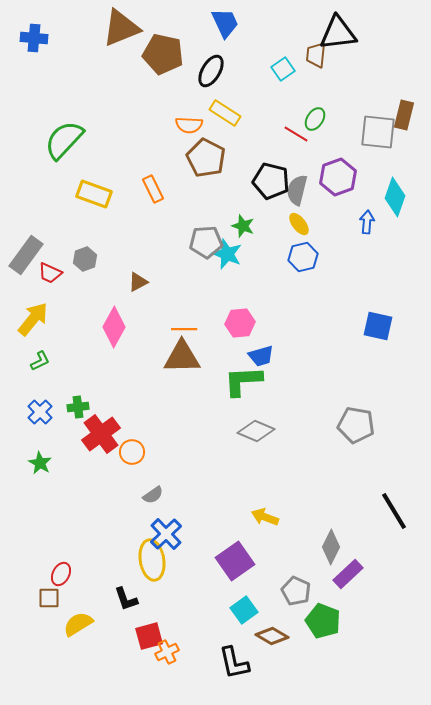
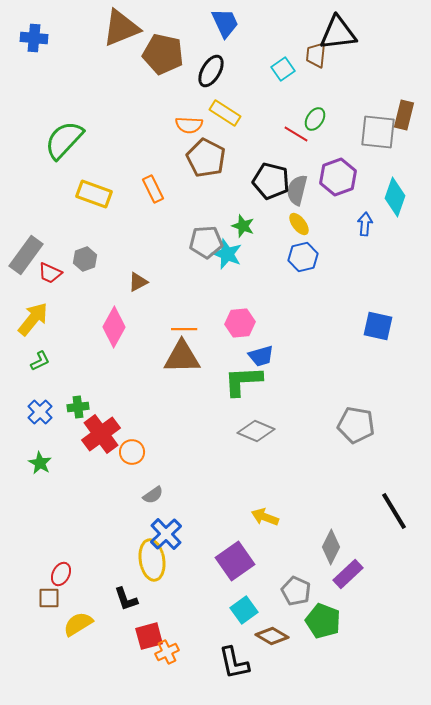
blue arrow at (367, 222): moved 2 px left, 2 px down
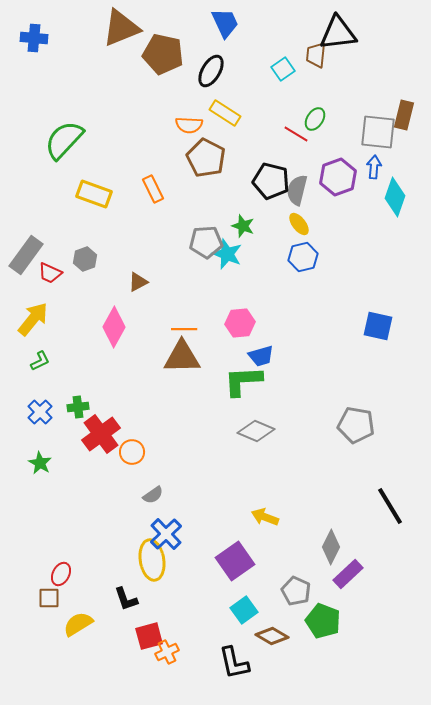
blue arrow at (365, 224): moved 9 px right, 57 px up
black line at (394, 511): moved 4 px left, 5 px up
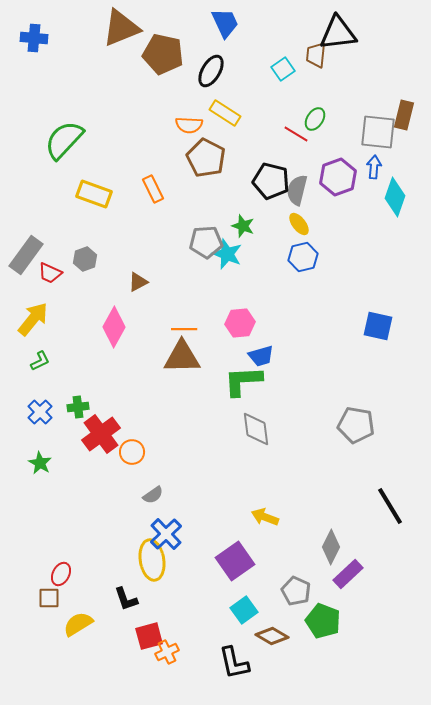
gray diamond at (256, 431): moved 2 px up; rotated 60 degrees clockwise
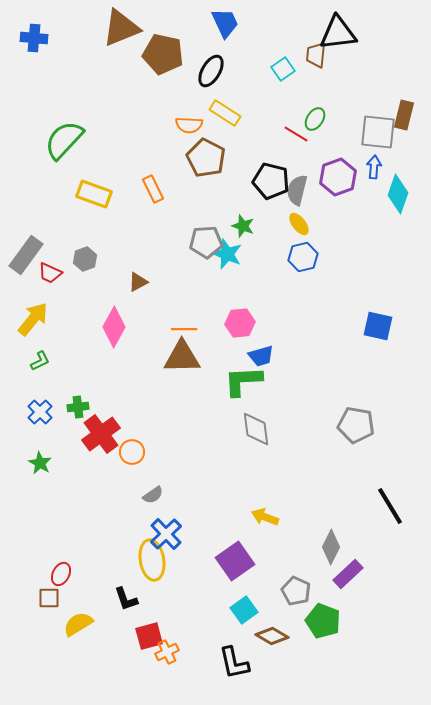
cyan diamond at (395, 197): moved 3 px right, 3 px up
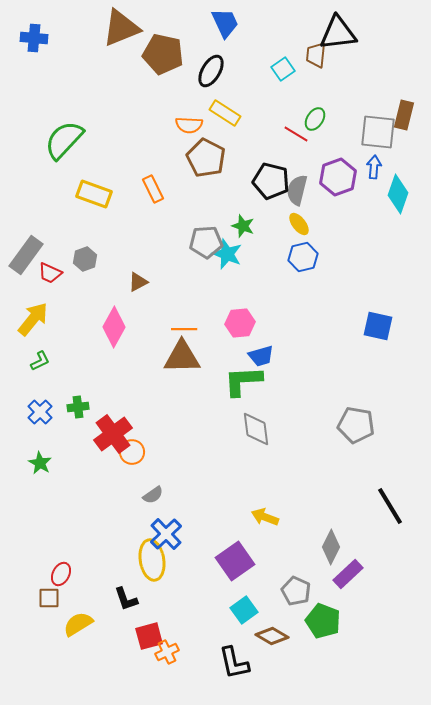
red cross at (101, 434): moved 12 px right
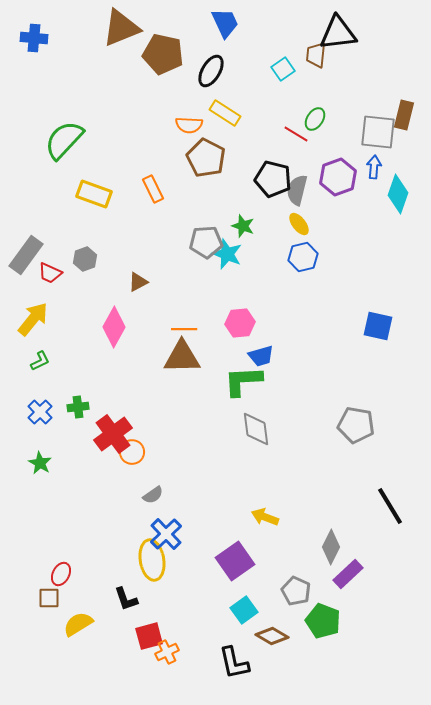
black pentagon at (271, 181): moved 2 px right, 2 px up
